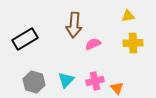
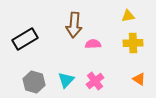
pink semicircle: rotated 21 degrees clockwise
pink cross: rotated 24 degrees counterclockwise
orange triangle: moved 22 px right, 9 px up; rotated 16 degrees counterclockwise
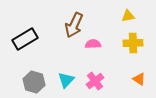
brown arrow: rotated 20 degrees clockwise
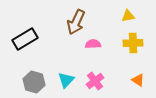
brown arrow: moved 2 px right, 3 px up
orange triangle: moved 1 px left, 1 px down
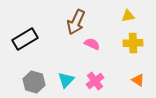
pink semicircle: moved 1 px left; rotated 28 degrees clockwise
